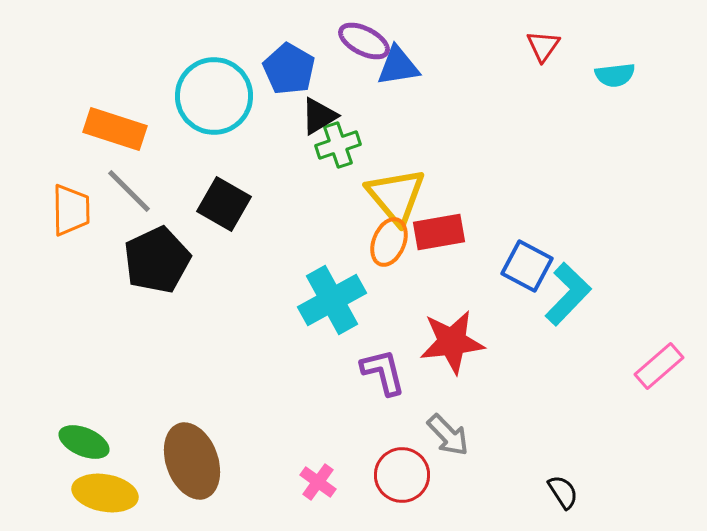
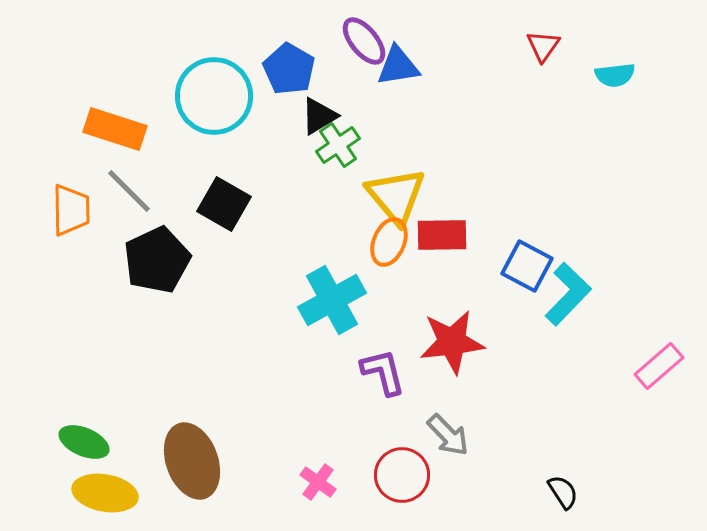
purple ellipse: rotated 24 degrees clockwise
green cross: rotated 15 degrees counterclockwise
red rectangle: moved 3 px right, 3 px down; rotated 9 degrees clockwise
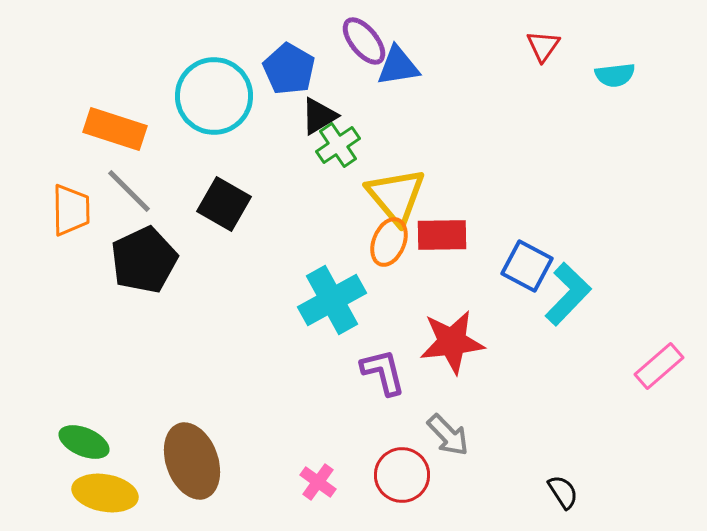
black pentagon: moved 13 px left
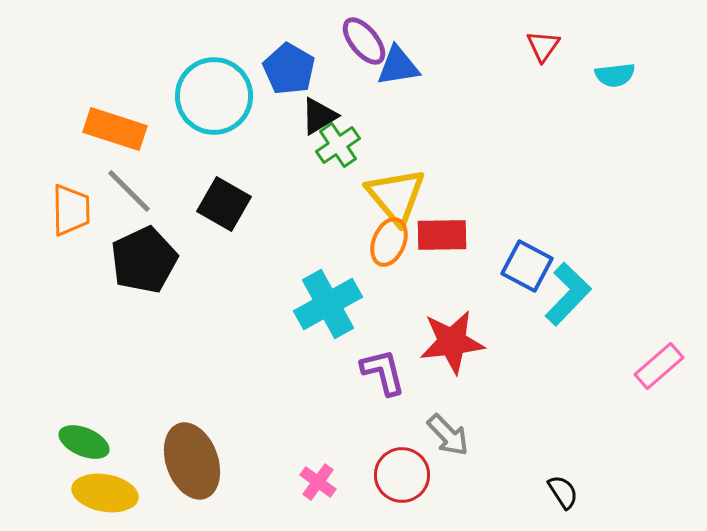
cyan cross: moved 4 px left, 4 px down
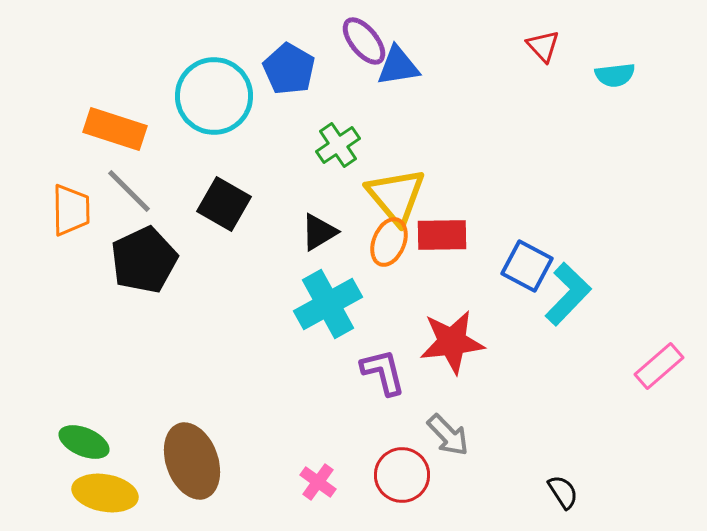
red triangle: rotated 18 degrees counterclockwise
black triangle: moved 116 px down
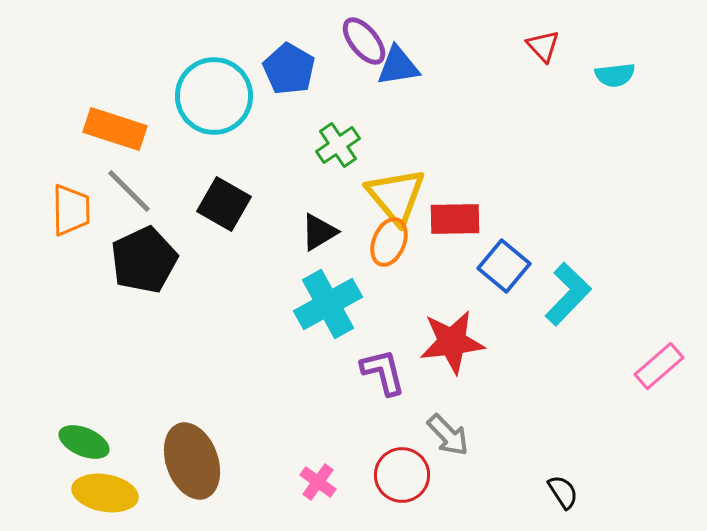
red rectangle: moved 13 px right, 16 px up
blue square: moved 23 px left; rotated 12 degrees clockwise
